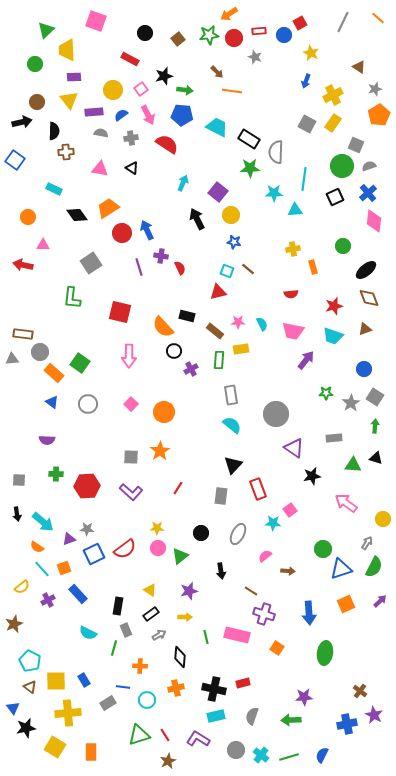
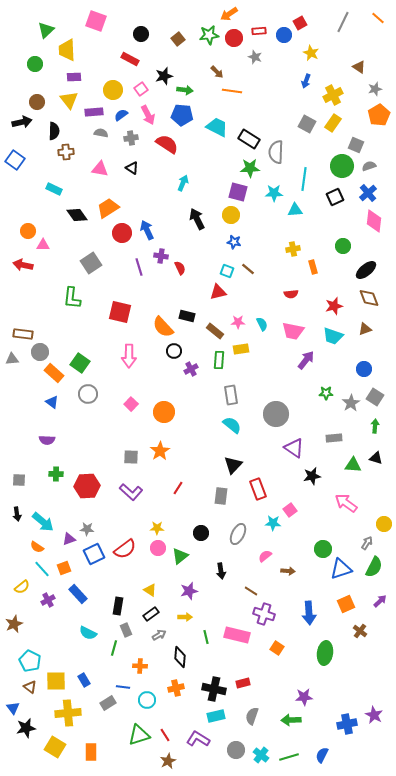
black circle at (145, 33): moved 4 px left, 1 px down
purple square at (218, 192): moved 20 px right; rotated 24 degrees counterclockwise
orange circle at (28, 217): moved 14 px down
gray circle at (88, 404): moved 10 px up
yellow circle at (383, 519): moved 1 px right, 5 px down
brown cross at (360, 691): moved 60 px up
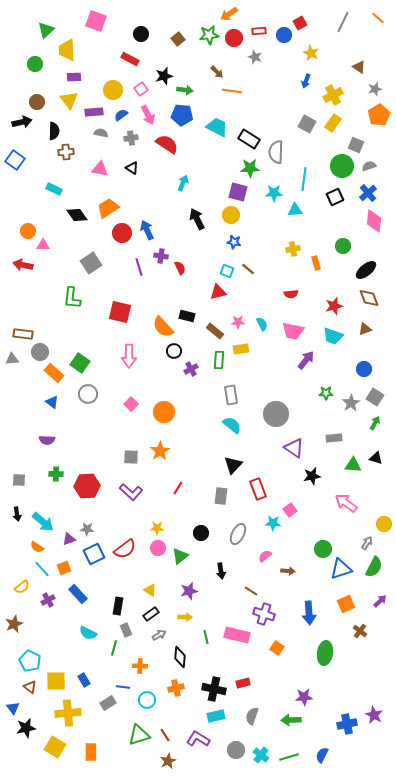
orange rectangle at (313, 267): moved 3 px right, 4 px up
green arrow at (375, 426): moved 3 px up; rotated 24 degrees clockwise
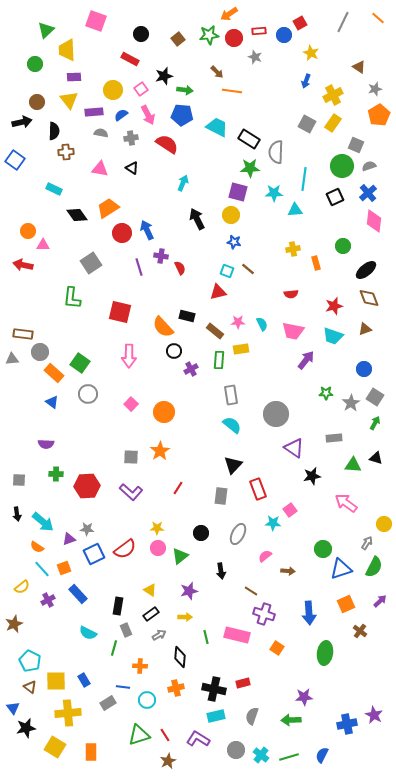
purple semicircle at (47, 440): moved 1 px left, 4 px down
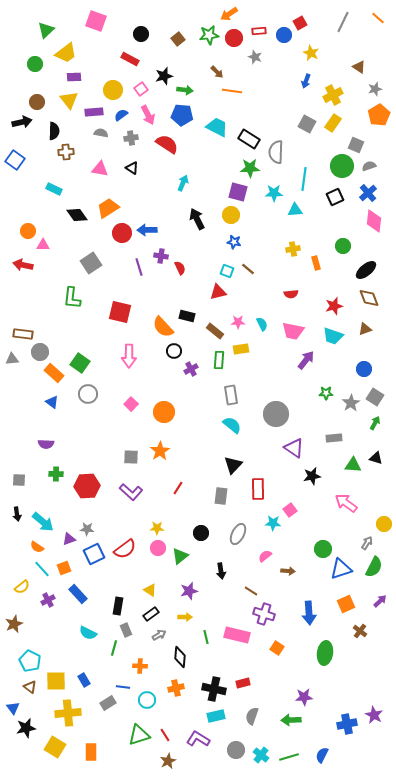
yellow trapezoid at (67, 50): moved 1 px left, 3 px down; rotated 125 degrees counterclockwise
blue arrow at (147, 230): rotated 66 degrees counterclockwise
red rectangle at (258, 489): rotated 20 degrees clockwise
